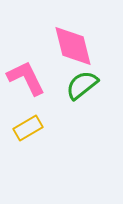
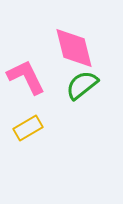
pink diamond: moved 1 px right, 2 px down
pink L-shape: moved 1 px up
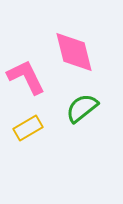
pink diamond: moved 4 px down
green semicircle: moved 23 px down
